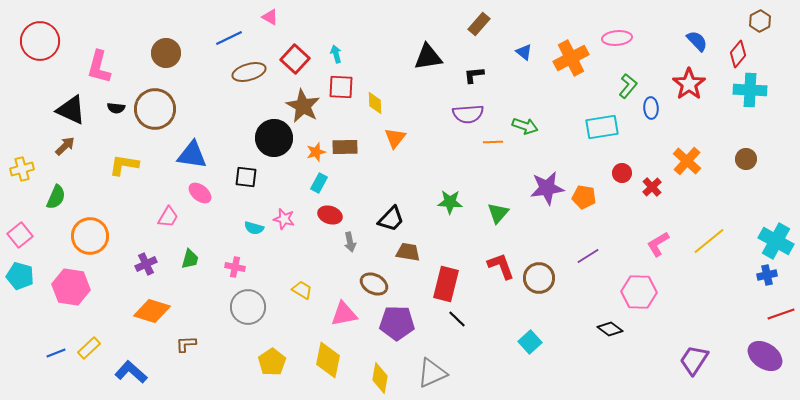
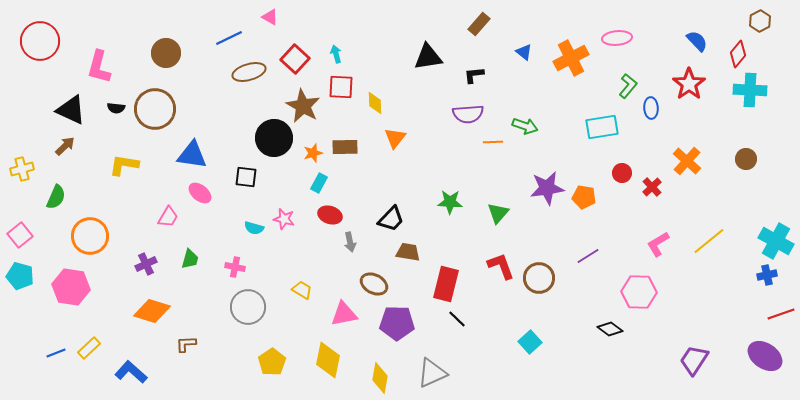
orange star at (316, 152): moved 3 px left, 1 px down
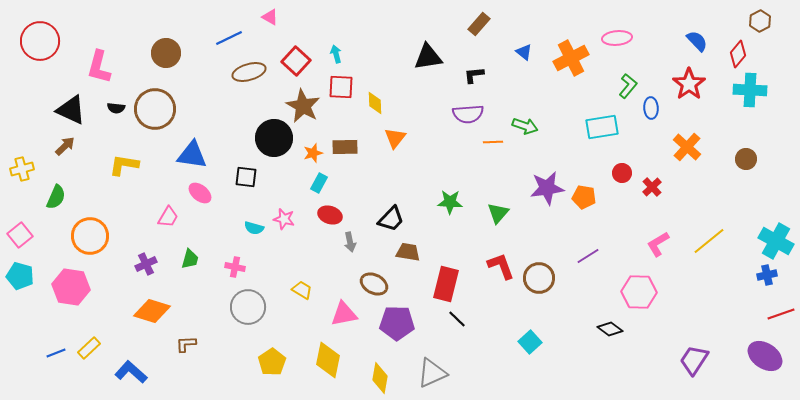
red square at (295, 59): moved 1 px right, 2 px down
orange cross at (687, 161): moved 14 px up
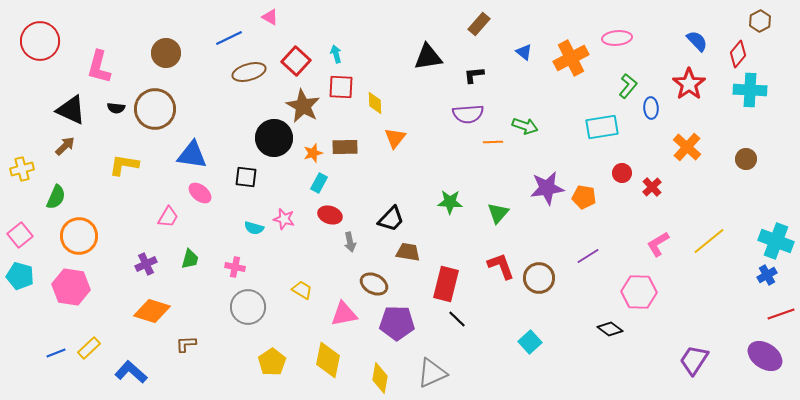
orange circle at (90, 236): moved 11 px left
cyan cross at (776, 241): rotated 8 degrees counterclockwise
blue cross at (767, 275): rotated 18 degrees counterclockwise
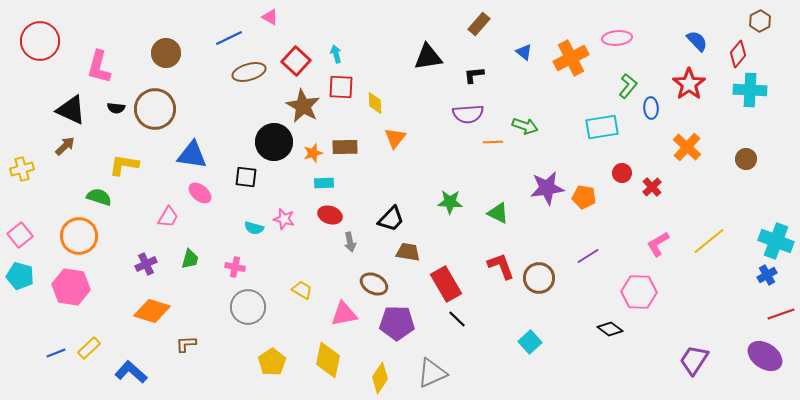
black circle at (274, 138): moved 4 px down
cyan rectangle at (319, 183): moved 5 px right; rotated 60 degrees clockwise
green semicircle at (56, 197): moved 43 px right; rotated 95 degrees counterclockwise
green triangle at (498, 213): rotated 45 degrees counterclockwise
red rectangle at (446, 284): rotated 44 degrees counterclockwise
yellow diamond at (380, 378): rotated 24 degrees clockwise
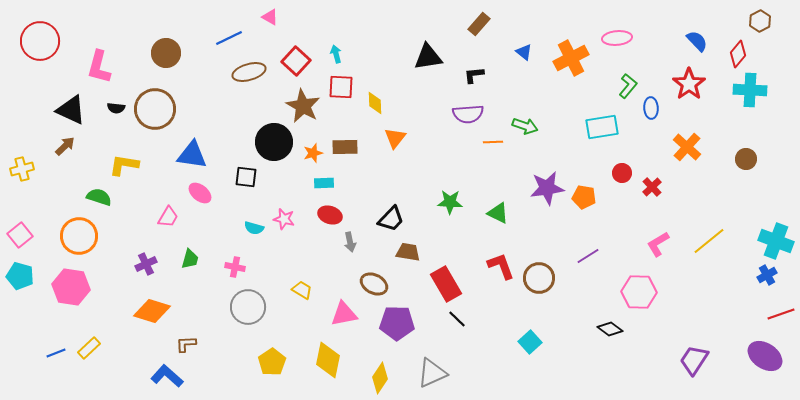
blue L-shape at (131, 372): moved 36 px right, 4 px down
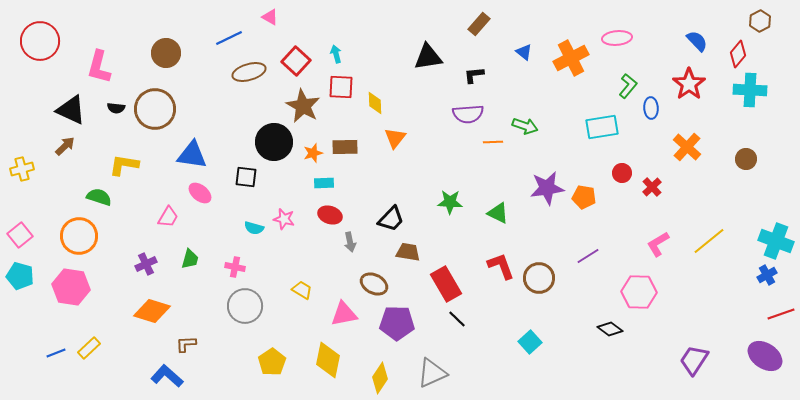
gray circle at (248, 307): moved 3 px left, 1 px up
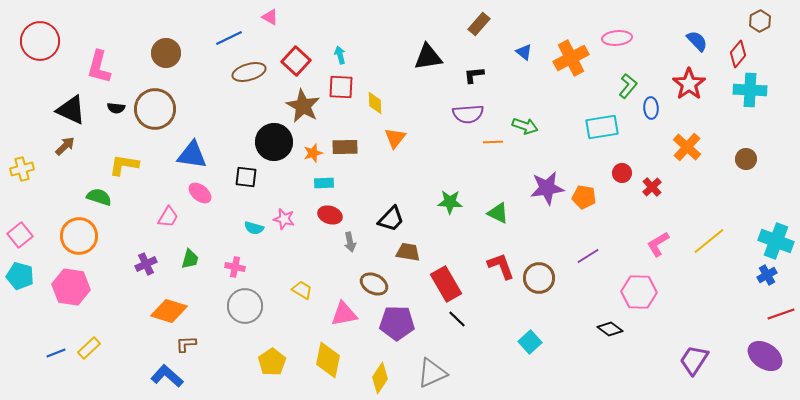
cyan arrow at (336, 54): moved 4 px right, 1 px down
orange diamond at (152, 311): moved 17 px right
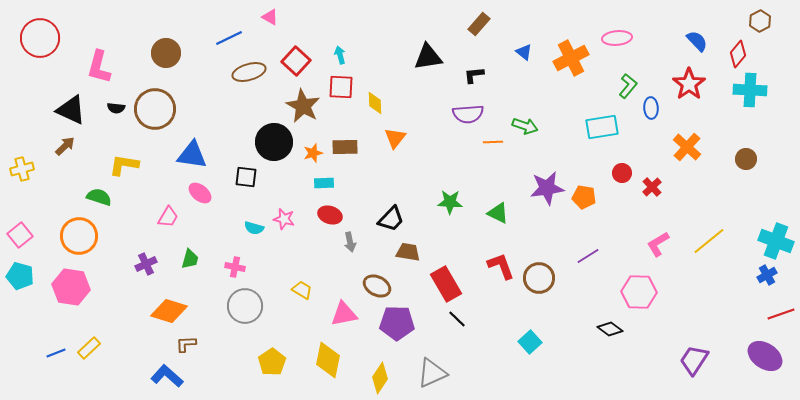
red circle at (40, 41): moved 3 px up
brown ellipse at (374, 284): moved 3 px right, 2 px down
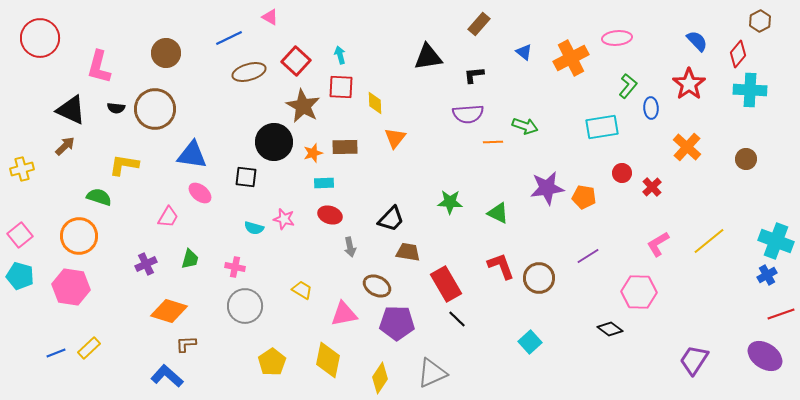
gray arrow at (350, 242): moved 5 px down
